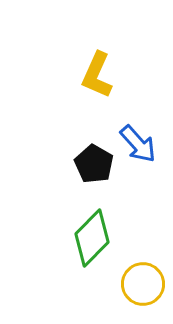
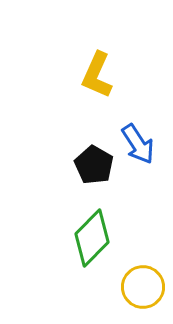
blue arrow: rotated 9 degrees clockwise
black pentagon: moved 1 px down
yellow circle: moved 3 px down
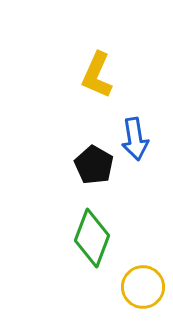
blue arrow: moved 3 px left, 5 px up; rotated 24 degrees clockwise
green diamond: rotated 24 degrees counterclockwise
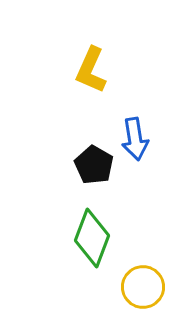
yellow L-shape: moved 6 px left, 5 px up
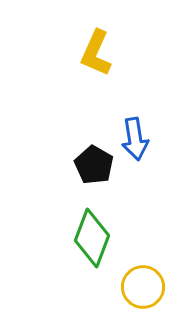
yellow L-shape: moved 5 px right, 17 px up
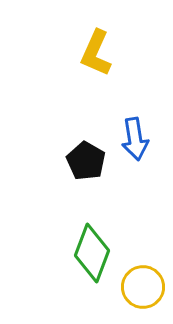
black pentagon: moved 8 px left, 4 px up
green diamond: moved 15 px down
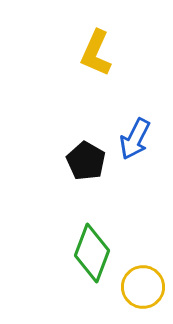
blue arrow: rotated 36 degrees clockwise
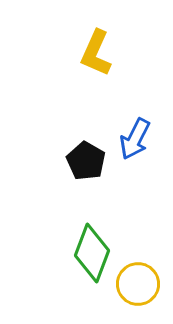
yellow circle: moved 5 px left, 3 px up
